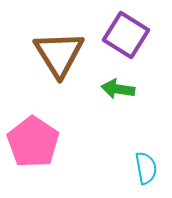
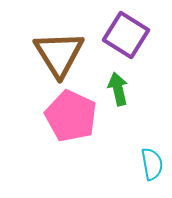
green arrow: rotated 68 degrees clockwise
pink pentagon: moved 38 px right, 26 px up; rotated 9 degrees counterclockwise
cyan semicircle: moved 6 px right, 4 px up
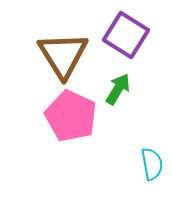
brown triangle: moved 4 px right, 1 px down
green arrow: rotated 44 degrees clockwise
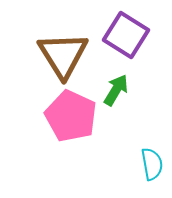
green arrow: moved 2 px left, 1 px down
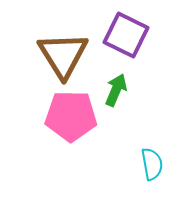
purple square: rotated 6 degrees counterclockwise
green arrow: rotated 8 degrees counterclockwise
pink pentagon: rotated 24 degrees counterclockwise
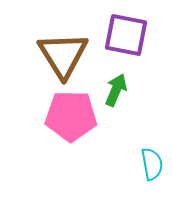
purple square: rotated 15 degrees counterclockwise
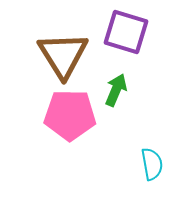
purple square: moved 3 px up; rotated 6 degrees clockwise
pink pentagon: moved 1 px left, 1 px up
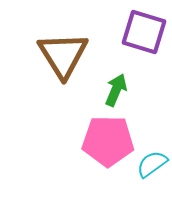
purple square: moved 18 px right
pink pentagon: moved 38 px right, 26 px down
cyan semicircle: rotated 116 degrees counterclockwise
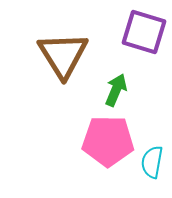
cyan semicircle: moved 2 px up; rotated 44 degrees counterclockwise
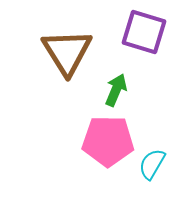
brown triangle: moved 4 px right, 3 px up
cyan semicircle: moved 2 px down; rotated 20 degrees clockwise
